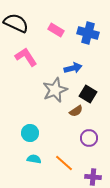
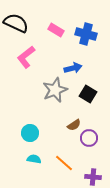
blue cross: moved 2 px left, 1 px down
pink L-shape: rotated 95 degrees counterclockwise
brown semicircle: moved 2 px left, 14 px down
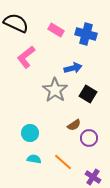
gray star: rotated 15 degrees counterclockwise
orange line: moved 1 px left, 1 px up
purple cross: rotated 28 degrees clockwise
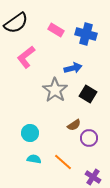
black semicircle: rotated 120 degrees clockwise
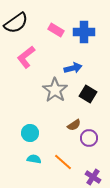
blue cross: moved 2 px left, 2 px up; rotated 15 degrees counterclockwise
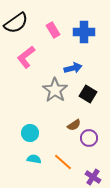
pink rectangle: moved 3 px left; rotated 28 degrees clockwise
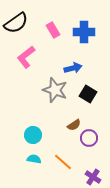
gray star: rotated 15 degrees counterclockwise
cyan circle: moved 3 px right, 2 px down
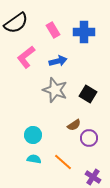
blue arrow: moved 15 px left, 7 px up
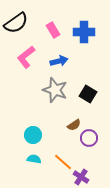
blue arrow: moved 1 px right
purple cross: moved 12 px left
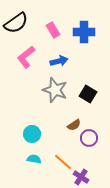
cyan circle: moved 1 px left, 1 px up
